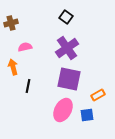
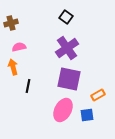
pink semicircle: moved 6 px left
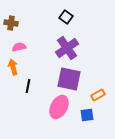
brown cross: rotated 24 degrees clockwise
pink ellipse: moved 4 px left, 3 px up
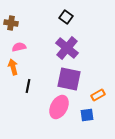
purple cross: rotated 15 degrees counterclockwise
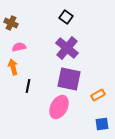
brown cross: rotated 16 degrees clockwise
blue square: moved 15 px right, 9 px down
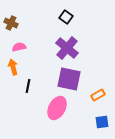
pink ellipse: moved 2 px left, 1 px down
blue square: moved 2 px up
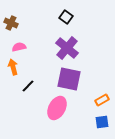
black line: rotated 32 degrees clockwise
orange rectangle: moved 4 px right, 5 px down
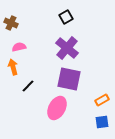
black square: rotated 24 degrees clockwise
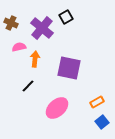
purple cross: moved 25 px left, 20 px up
orange arrow: moved 22 px right, 8 px up; rotated 21 degrees clockwise
purple square: moved 11 px up
orange rectangle: moved 5 px left, 2 px down
pink ellipse: rotated 20 degrees clockwise
blue square: rotated 32 degrees counterclockwise
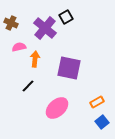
purple cross: moved 3 px right
